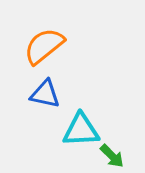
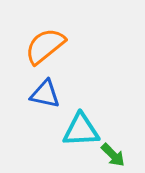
orange semicircle: moved 1 px right
green arrow: moved 1 px right, 1 px up
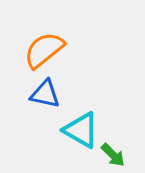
orange semicircle: moved 1 px left, 4 px down
cyan triangle: rotated 33 degrees clockwise
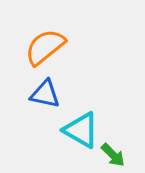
orange semicircle: moved 1 px right, 3 px up
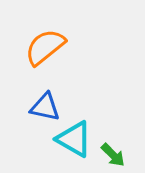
blue triangle: moved 13 px down
cyan triangle: moved 7 px left, 9 px down
